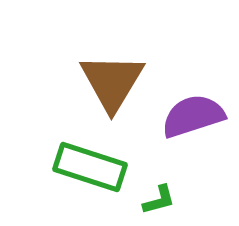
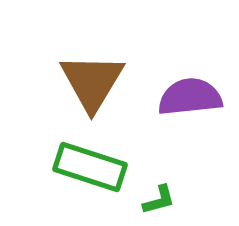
brown triangle: moved 20 px left
purple semicircle: moved 3 px left, 19 px up; rotated 12 degrees clockwise
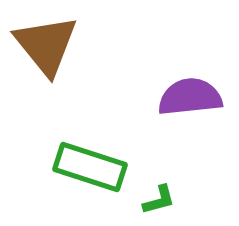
brown triangle: moved 46 px left, 37 px up; rotated 10 degrees counterclockwise
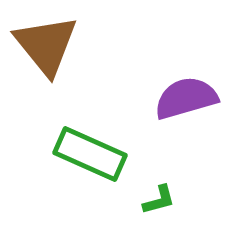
purple semicircle: moved 4 px left, 1 px down; rotated 10 degrees counterclockwise
green rectangle: moved 13 px up; rotated 6 degrees clockwise
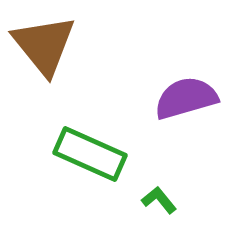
brown triangle: moved 2 px left
green L-shape: rotated 114 degrees counterclockwise
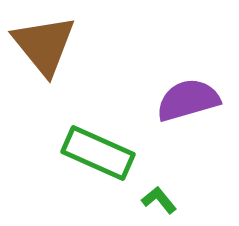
purple semicircle: moved 2 px right, 2 px down
green rectangle: moved 8 px right, 1 px up
